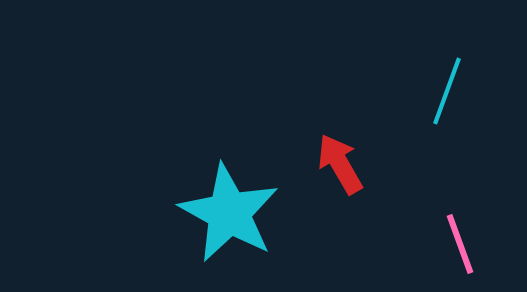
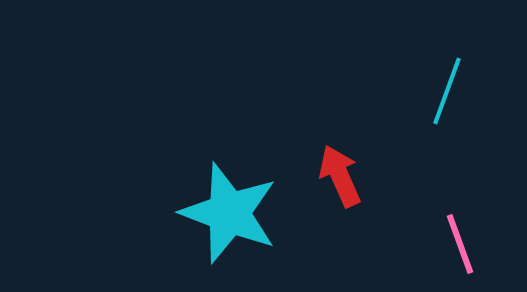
red arrow: moved 12 px down; rotated 6 degrees clockwise
cyan star: rotated 8 degrees counterclockwise
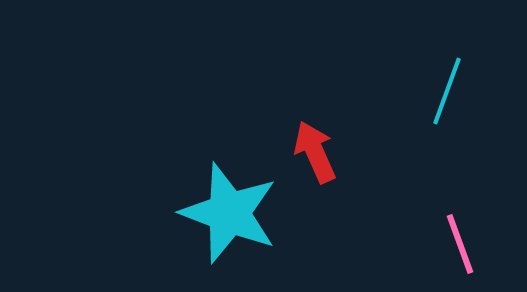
red arrow: moved 25 px left, 24 px up
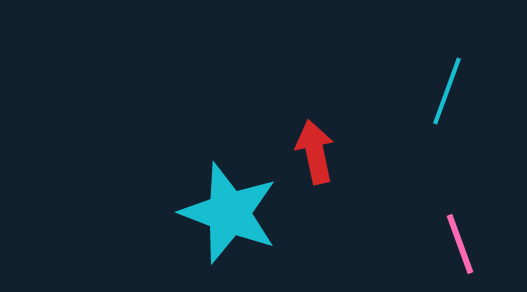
red arrow: rotated 12 degrees clockwise
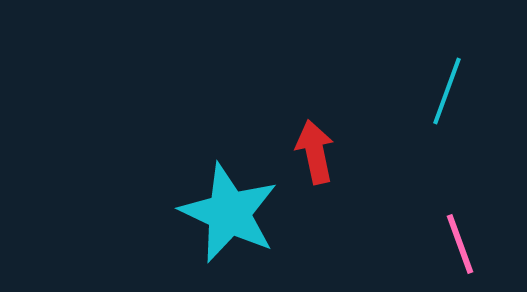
cyan star: rotated 4 degrees clockwise
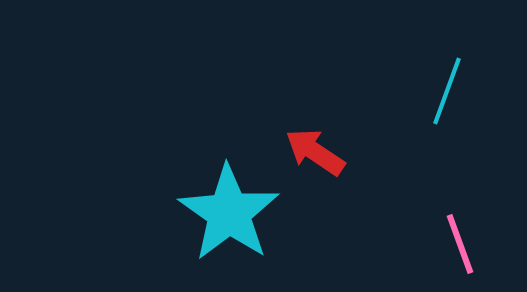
red arrow: rotated 44 degrees counterclockwise
cyan star: rotated 10 degrees clockwise
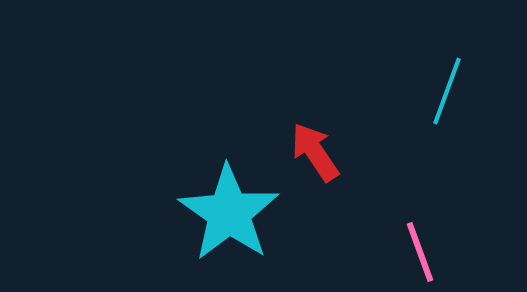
red arrow: rotated 22 degrees clockwise
pink line: moved 40 px left, 8 px down
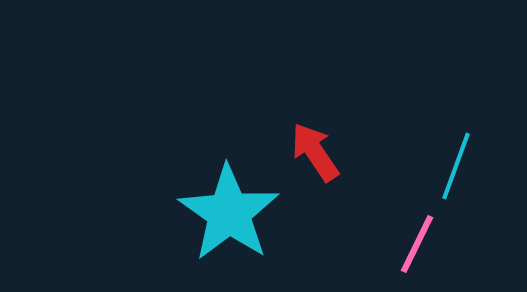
cyan line: moved 9 px right, 75 px down
pink line: moved 3 px left, 8 px up; rotated 46 degrees clockwise
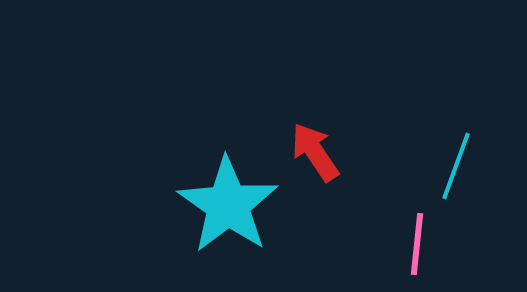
cyan star: moved 1 px left, 8 px up
pink line: rotated 20 degrees counterclockwise
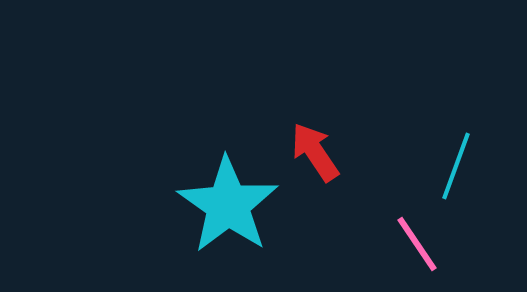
pink line: rotated 40 degrees counterclockwise
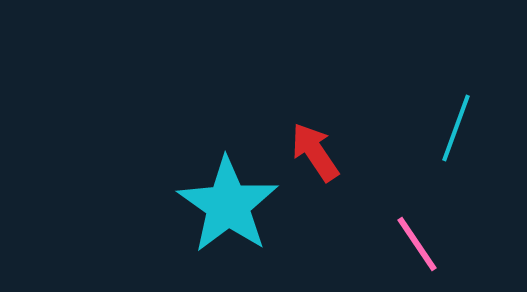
cyan line: moved 38 px up
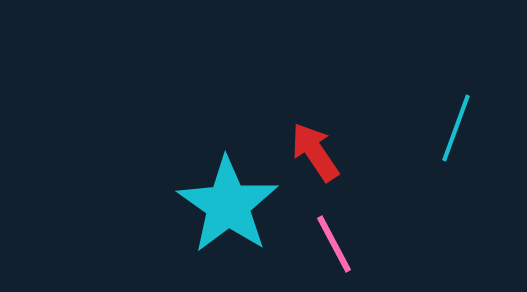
pink line: moved 83 px left; rotated 6 degrees clockwise
